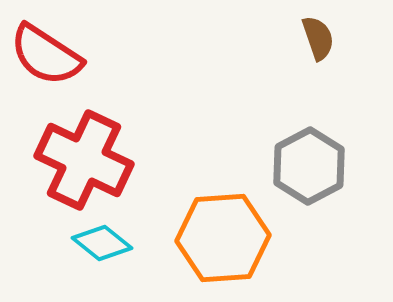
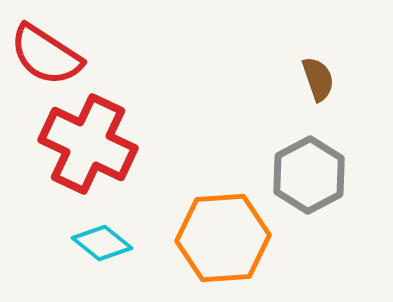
brown semicircle: moved 41 px down
red cross: moved 4 px right, 16 px up
gray hexagon: moved 9 px down
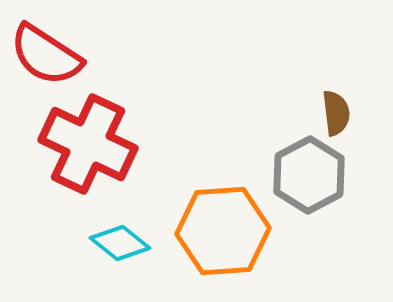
brown semicircle: moved 18 px right, 34 px down; rotated 12 degrees clockwise
orange hexagon: moved 7 px up
cyan diamond: moved 18 px right
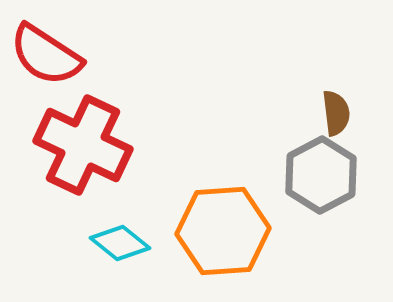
red cross: moved 5 px left, 1 px down
gray hexagon: moved 12 px right
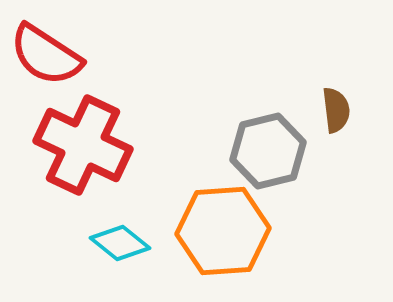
brown semicircle: moved 3 px up
gray hexagon: moved 53 px left, 24 px up; rotated 14 degrees clockwise
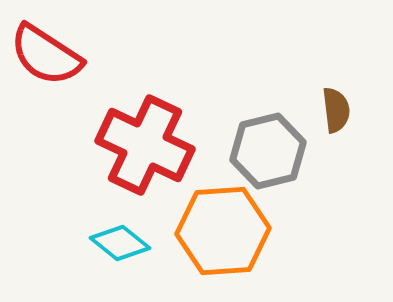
red cross: moved 62 px right
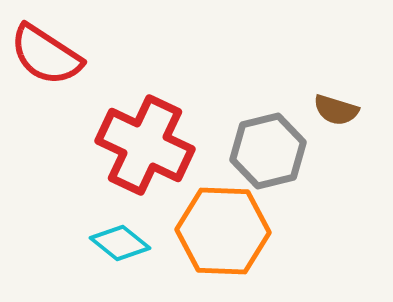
brown semicircle: rotated 114 degrees clockwise
orange hexagon: rotated 6 degrees clockwise
